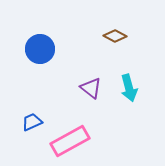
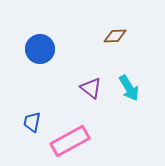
brown diamond: rotated 30 degrees counterclockwise
cyan arrow: rotated 16 degrees counterclockwise
blue trapezoid: rotated 55 degrees counterclockwise
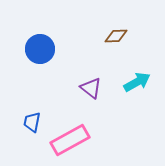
brown diamond: moved 1 px right
cyan arrow: moved 8 px right, 6 px up; rotated 88 degrees counterclockwise
pink rectangle: moved 1 px up
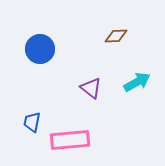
pink rectangle: rotated 24 degrees clockwise
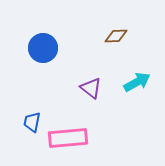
blue circle: moved 3 px right, 1 px up
pink rectangle: moved 2 px left, 2 px up
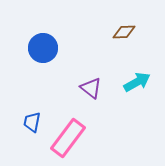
brown diamond: moved 8 px right, 4 px up
pink rectangle: rotated 48 degrees counterclockwise
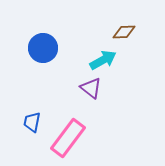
cyan arrow: moved 34 px left, 22 px up
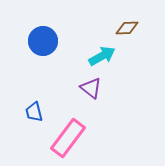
brown diamond: moved 3 px right, 4 px up
blue circle: moved 7 px up
cyan arrow: moved 1 px left, 4 px up
blue trapezoid: moved 2 px right, 10 px up; rotated 25 degrees counterclockwise
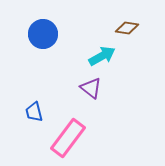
brown diamond: rotated 10 degrees clockwise
blue circle: moved 7 px up
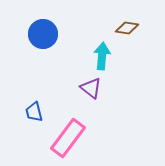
cyan arrow: rotated 56 degrees counterclockwise
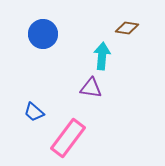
purple triangle: rotated 30 degrees counterclockwise
blue trapezoid: rotated 35 degrees counterclockwise
